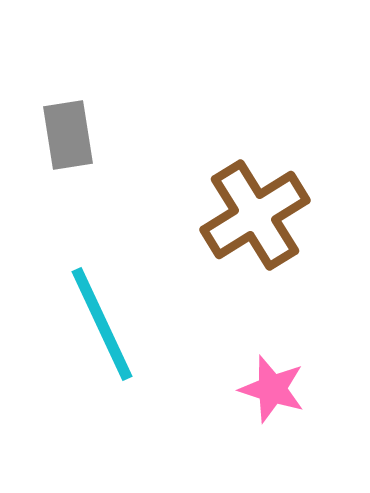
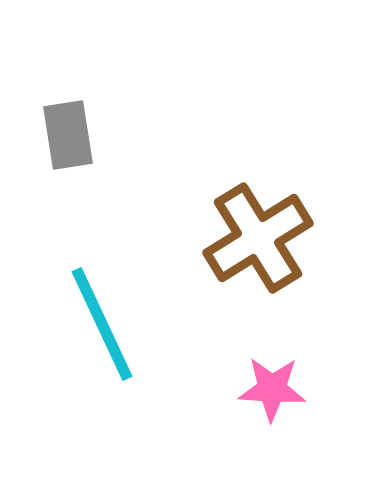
brown cross: moved 3 px right, 23 px down
pink star: rotated 14 degrees counterclockwise
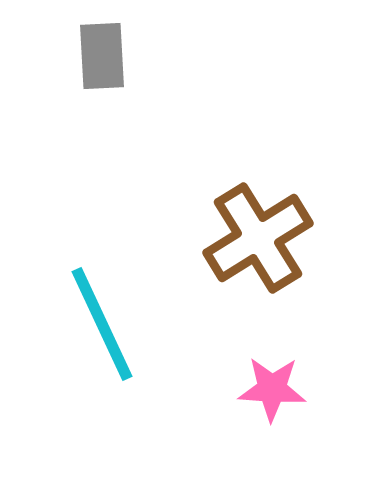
gray rectangle: moved 34 px right, 79 px up; rotated 6 degrees clockwise
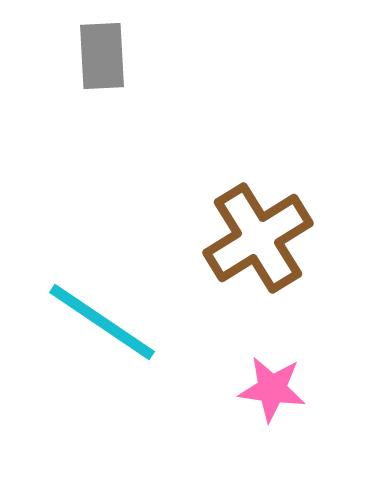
cyan line: moved 2 px up; rotated 31 degrees counterclockwise
pink star: rotated 4 degrees clockwise
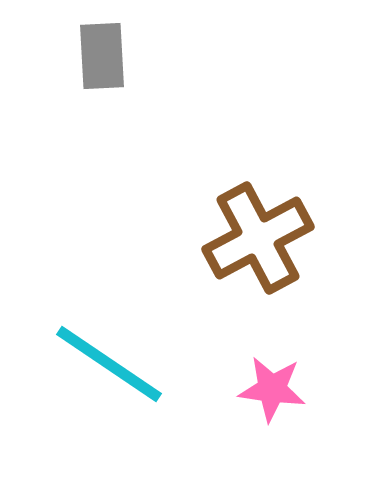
brown cross: rotated 4 degrees clockwise
cyan line: moved 7 px right, 42 px down
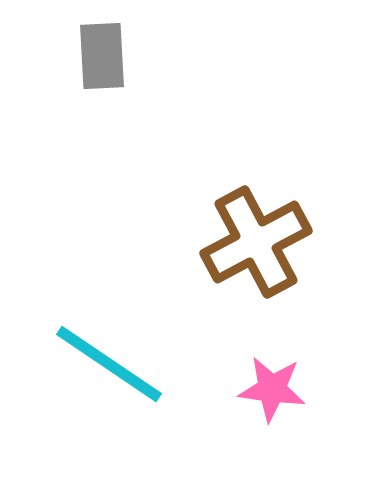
brown cross: moved 2 px left, 4 px down
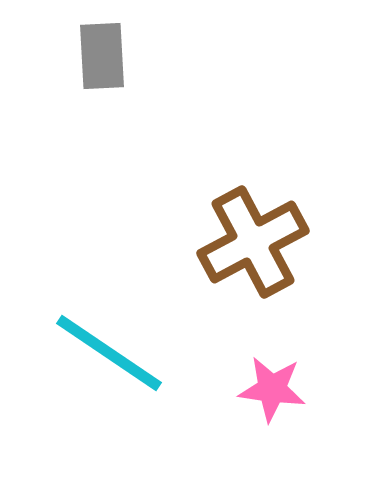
brown cross: moved 3 px left
cyan line: moved 11 px up
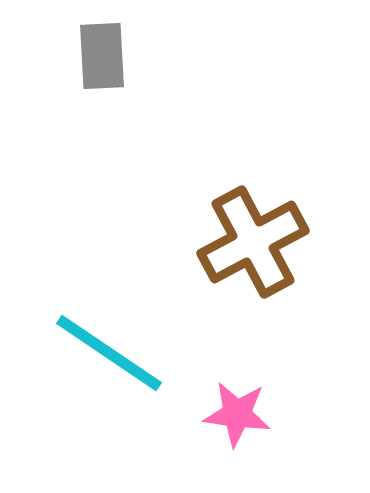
pink star: moved 35 px left, 25 px down
